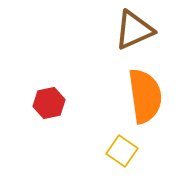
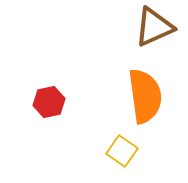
brown triangle: moved 20 px right, 3 px up
red hexagon: moved 1 px up
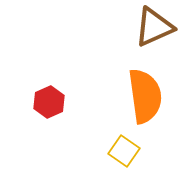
red hexagon: rotated 12 degrees counterclockwise
yellow square: moved 2 px right
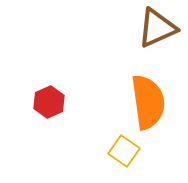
brown triangle: moved 3 px right, 1 px down
orange semicircle: moved 3 px right, 6 px down
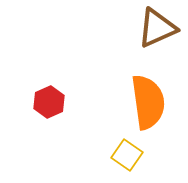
yellow square: moved 3 px right, 4 px down
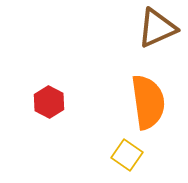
red hexagon: rotated 8 degrees counterclockwise
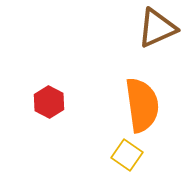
orange semicircle: moved 6 px left, 3 px down
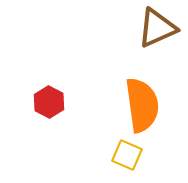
yellow square: rotated 12 degrees counterclockwise
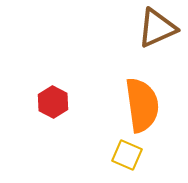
red hexagon: moved 4 px right
